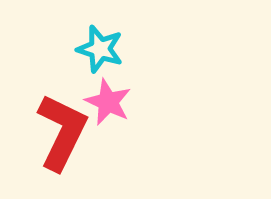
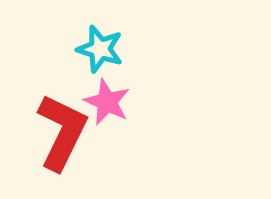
pink star: moved 1 px left
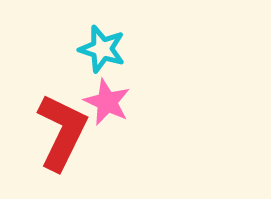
cyan star: moved 2 px right
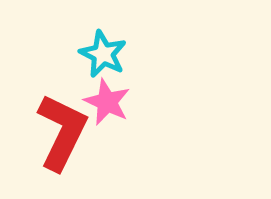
cyan star: moved 1 px right, 5 px down; rotated 9 degrees clockwise
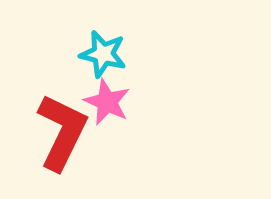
cyan star: rotated 12 degrees counterclockwise
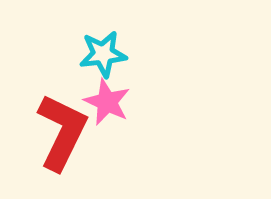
cyan star: rotated 21 degrees counterclockwise
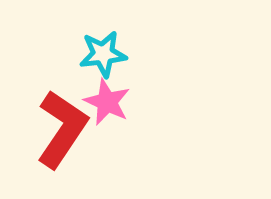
red L-shape: moved 3 px up; rotated 8 degrees clockwise
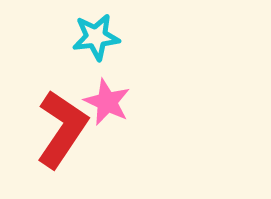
cyan star: moved 7 px left, 17 px up
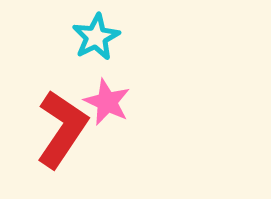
cyan star: rotated 21 degrees counterclockwise
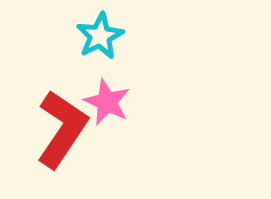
cyan star: moved 4 px right, 1 px up
